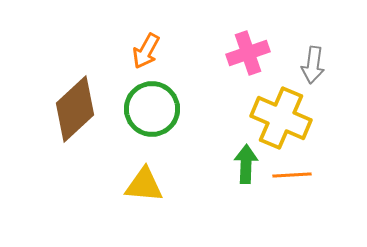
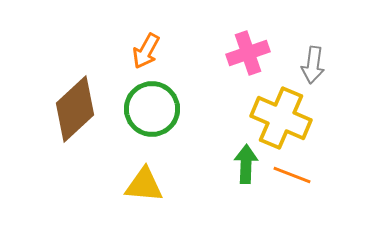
orange line: rotated 24 degrees clockwise
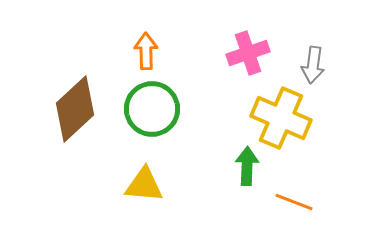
orange arrow: rotated 150 degrees clockwise
green arrow: moved 1 px right, 2 px down
orange line: moved 2 px right, 27 px down
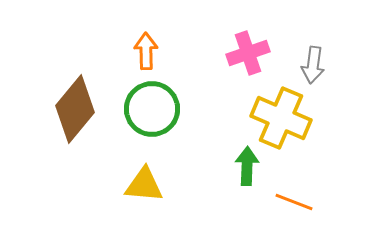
brown diamond: rotated 8 degrees counterclockwise
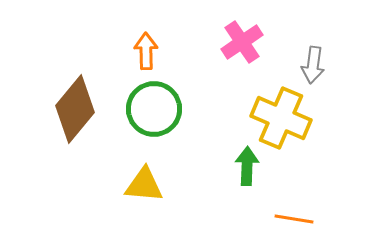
pink cross: moved 6 px left, 11 px up; rotated 15 degrees counterclockwise
green circle: moved 2 px right
orange line: moved 17 px down; rotated 12 degrees counterclockwise
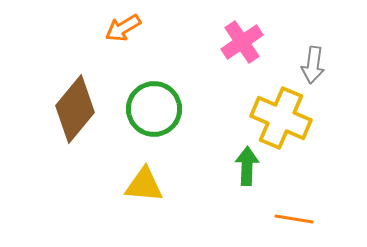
orange arrow: moved 23 px left, 23 px up; rotated 120 degrees counterclockwise
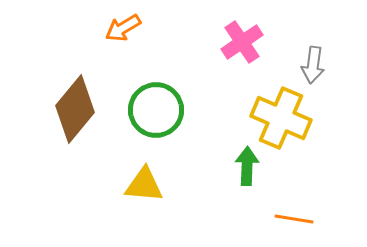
green circle: moved 2 px right, 1 px down
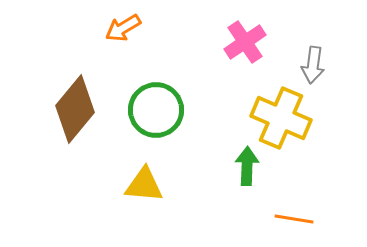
pink cross: moved 3 px right
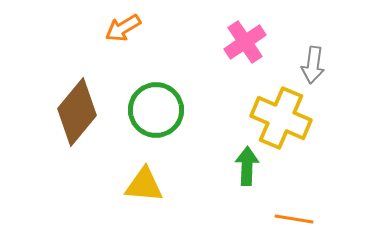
brown diamond: moved 2 px right, 3 px down
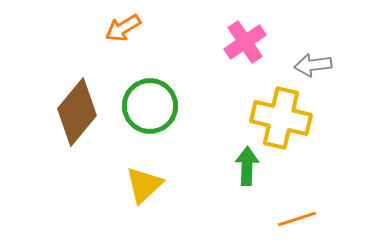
gray arrow: rotated 75 degrees clockwise
green circle: moved 6 px left, 4 px up
yellow cross: rotated 10 degrees counterclockwise
yellow triangle: rotated 48 degrees counterclockwise
orange line: moved 3 px right; rotated 27 degrees counterclockwise
